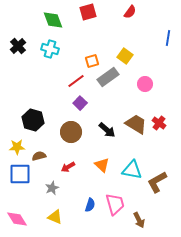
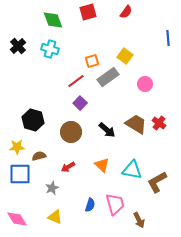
red semicircle: moved 4 px left
blue line: rotated 14 degrees counterclockwise
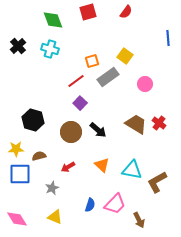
black arrow: moved 9 px left
yellow star: moved 1 px left, 2 px down
pink trapezoid: rotated 60 degrees clockwise
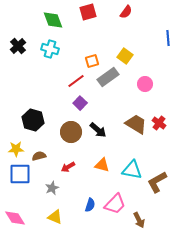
orange triangle: rotated 28 degrees counterclockwise
pink diamond: moved 2 px left, 1 px up
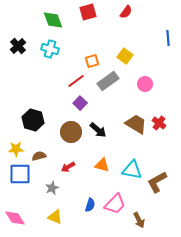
gray rectangle: moved 4 px down
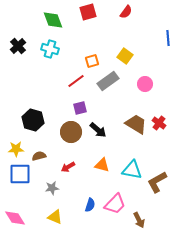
purple square: moved 5 px down; rotated 32 degrees clockwise
gray star: rotated 16 degrees clockwise
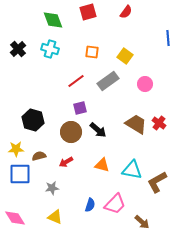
black cross: moved 3 px down
orange square: moved 9 px up; rotated 24 degrees clockwise
red arrow: moved 2 px left, 5 px up
brown arrow: moved 3 px right, 2 px down; rotated 21 degrees counterclockwise
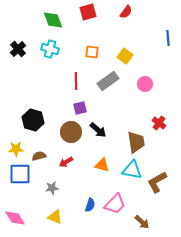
red line: rotated 54 degrees counterclockwise
brown trapezoid: moved 18 px down; rotated 50 degrees clockwise
